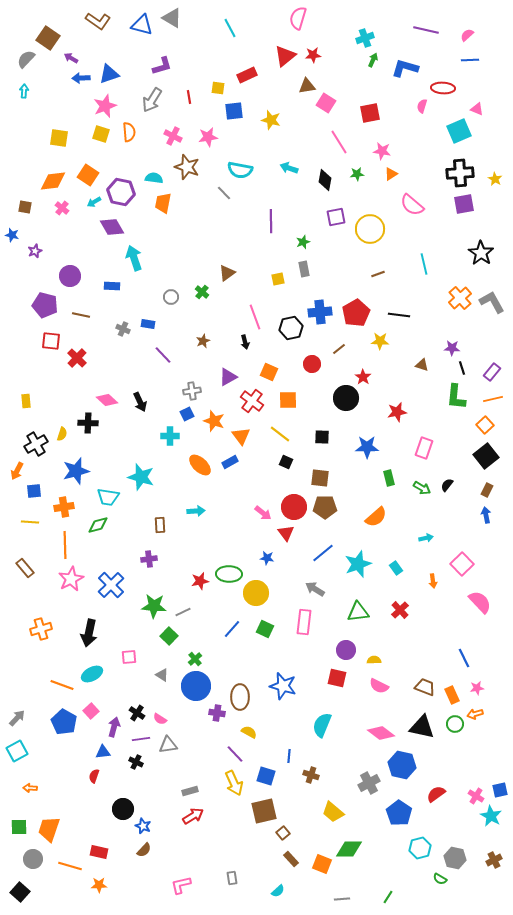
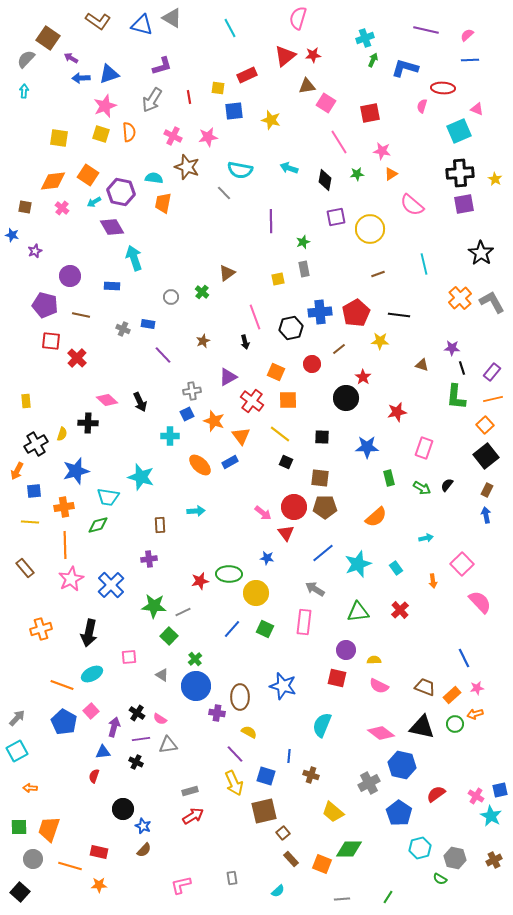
orange square at (269, 372): moved 7 px right
orange rectangle at (452, 695): rotated 72 degrees clockwise
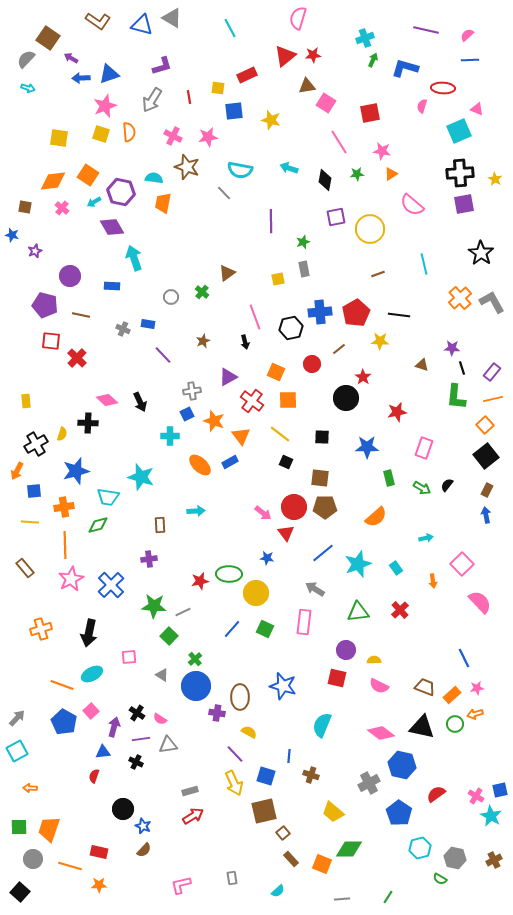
cyan arrow at (24, 91): moved 4 px right, 3 px up; rotated 104 degrees clockwise
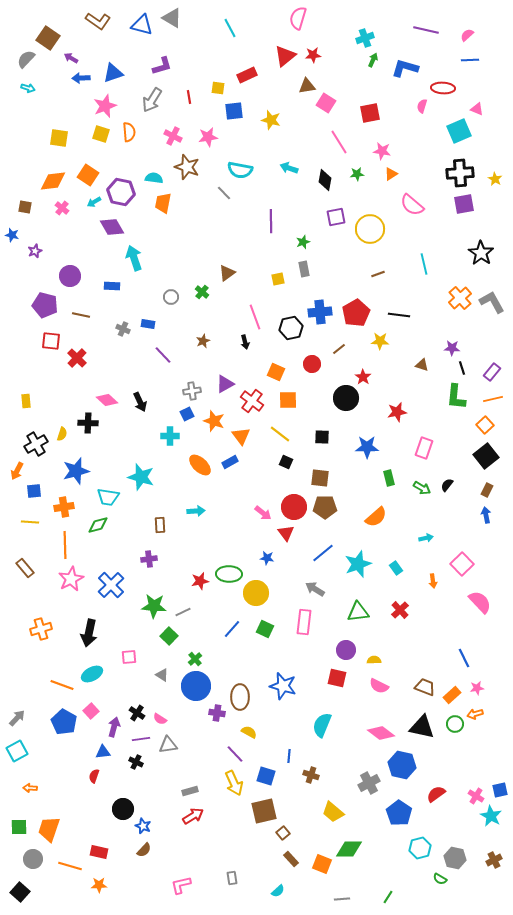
blue triangle at (109, 74): moved 4 px right, 1 px up
purple triangle at (228, 377): moved 3 px left, 7 px down
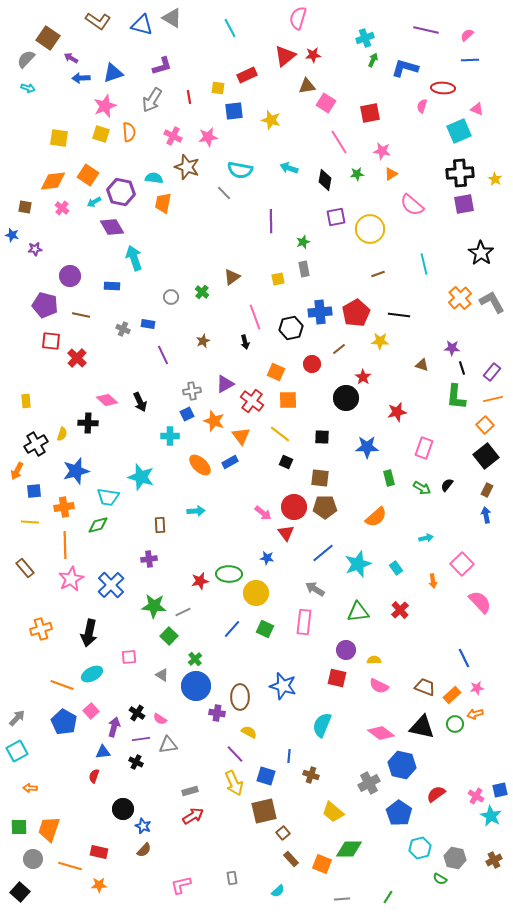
purple star at (35, 251): moved 2 px up; rotated 16 degrees clockwise
brown triangle at (227, 273): moved 5 px right, 4 px down
purple line at (163, 355): rotated 18 degrees clockwise
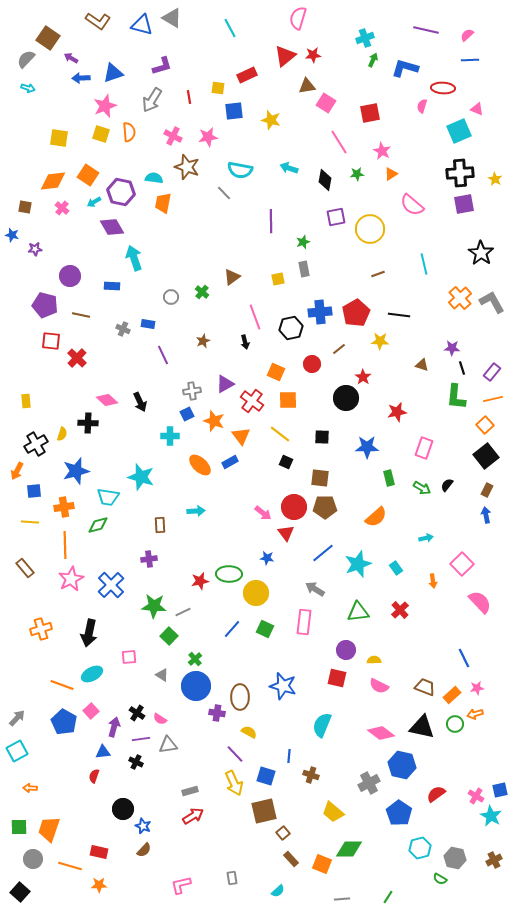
pink star at (382, 151): rotated 18 degrees clockwise
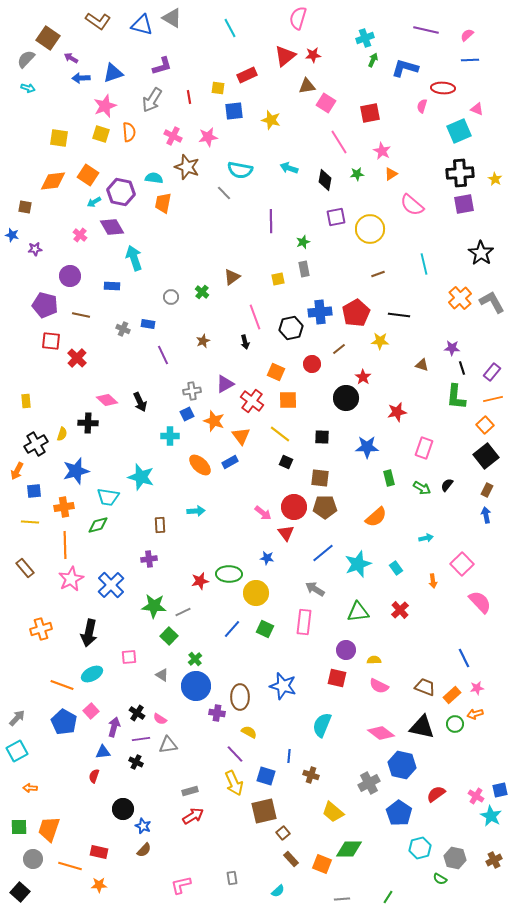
pink cross at (62, 208): moved 18 px right, 27 px down
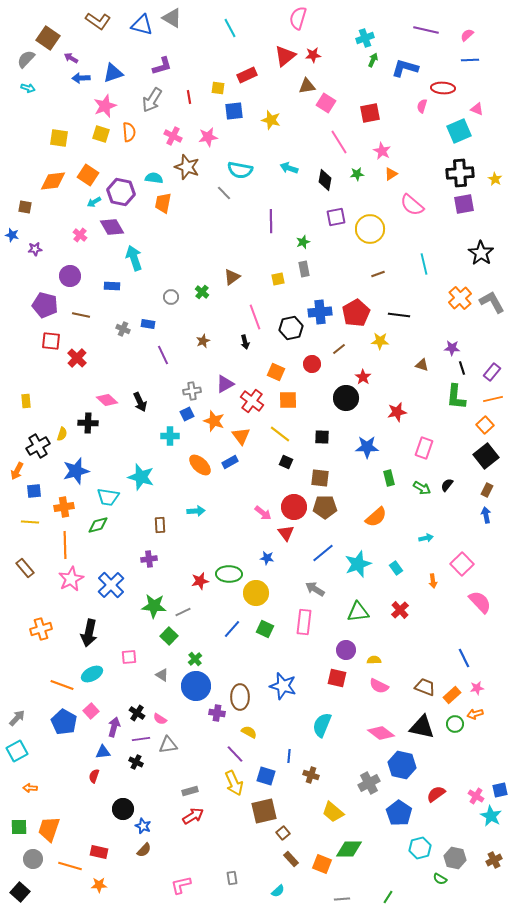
black cross at (36, 444): moved 2 px right, 2 px down
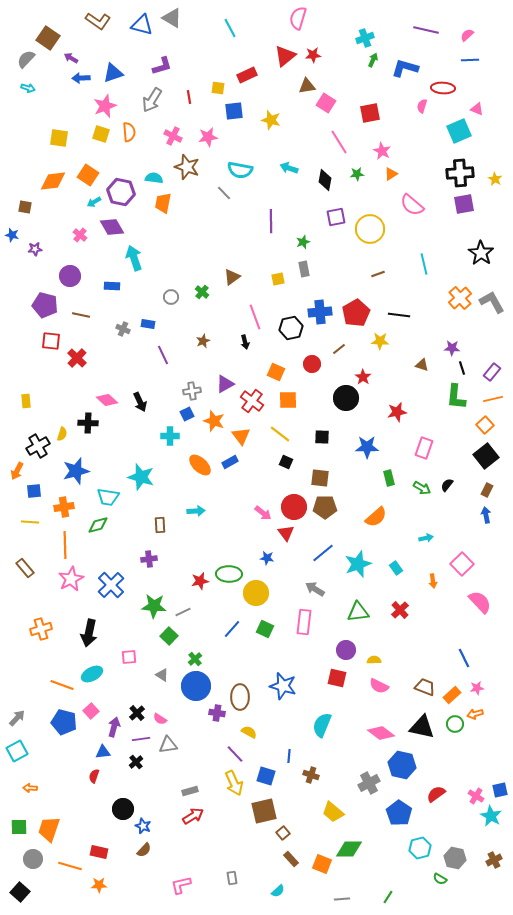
black cross at (137, 713): rotated 14 degrees clockwise
blue pentagon at (64, 722): rotated 15 degrees counterclockwise
black cross at (136, 762): rotated 24 degrees clockwise
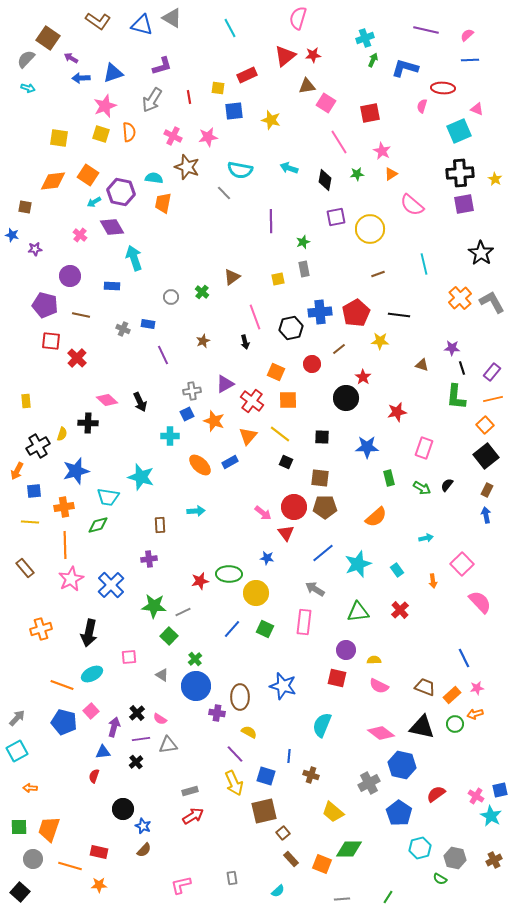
orange triangle at (241, 436): moved 7 px right; rotated 18 degrees clockwise
cyan rectangle at (396, 568): moved 1 px right, 2 px down
